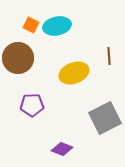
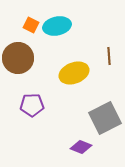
purple diamond: moved 19 px right, 2 px up
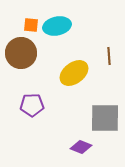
orange square: rotated 21 degrees counterclockwise
brown circle: moved 3 px right, 5 px up
yellow ellipse: rotated 16 degrees counterclockwise
gray square: rotated 28 degrees clockwise
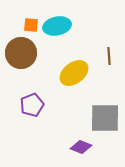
purple pentagon: rotated 20 degrees counterclockwise
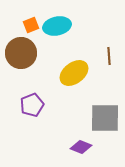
orange square: rotated 28 degrees counterclockwise
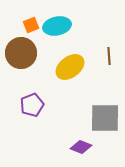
yellow ellipse: moved 4 px left, 6 px up
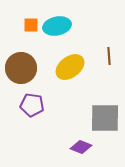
orange square: rotated 21 degrees clockwise
brown circle: moved 15 px down
purple pentagon: rotated 30 degrees clockwise
